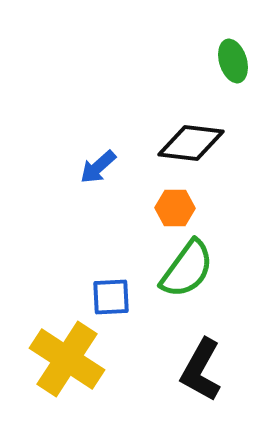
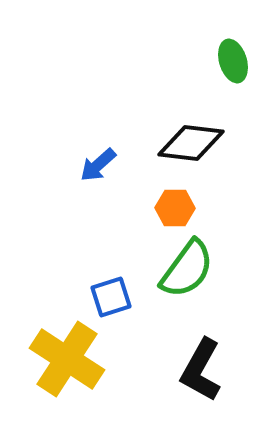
blue arrow: moved 2 px up
blue square: rotated 15 degrees counterclockwise
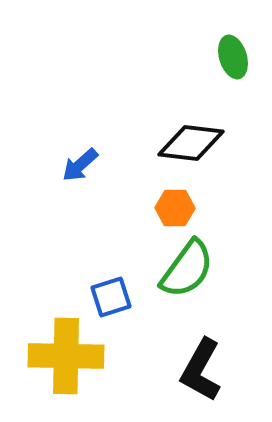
green ellipse: moved 4 px up
blue arrow: moved 18 px left
yellow cross: moved 1 px left, 3 px up; rotated 32 degrees counterclockwise
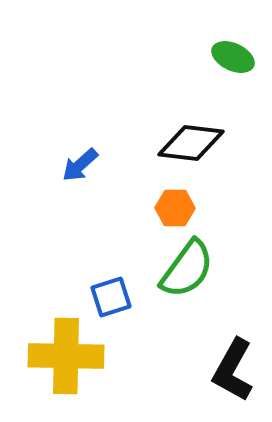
green ellipse: rotated 48 degrees counterclockwise
black L-shape: moved 32 px right
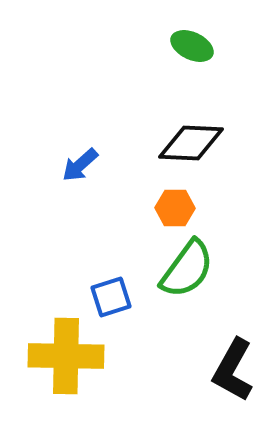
green ellipse: moved 41 px left, 11 px up
black diamond: rotated 4 degrees counterclockwise
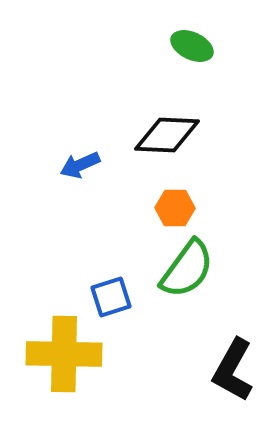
black diamond: moved 24 px left, 8 px up
blue arrow: rotated 18 degrees clockwise
yellow cross: moved 2 px left, 2 px up
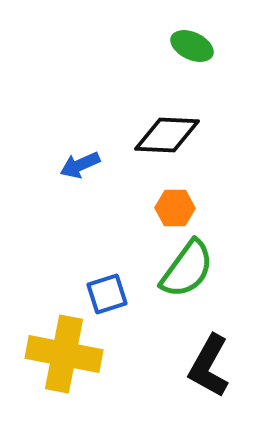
blue square: moved 4 px left, 3 px up
yellow cross: rotated 10 degrees clockwise
black L-shape: moved 24 px left, 4 px up
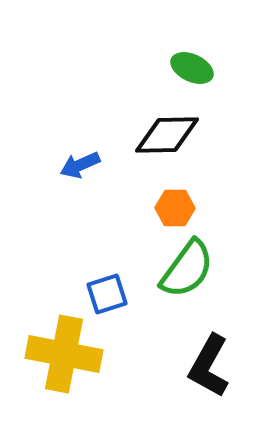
green ellipse: moved 22 px down
black diamond: rotated 4 degrees counterclockwise
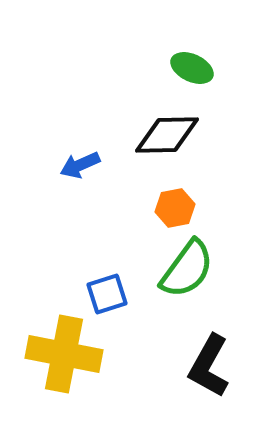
orange hexagon: rotated 12 degrees counterclockwise
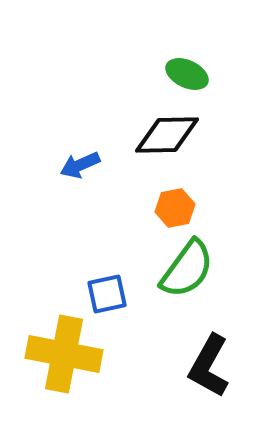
green ellipse: moved 5 px left, 6 px down
blue square: rotated 6 degrees clockwise
